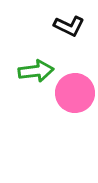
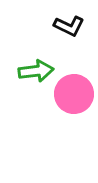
pink circle: moved 1 px left, 1 px down
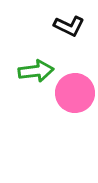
pink circle: moved 1 px right, 1 px up
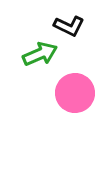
green arrow: moved 4 px right, 17 px up; rotated 16 degrees counterclockwise
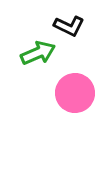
green arrow: moved 2 px left, 1 px up
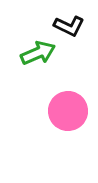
pink circle: moved 7 px left, 18 px down
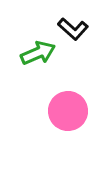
black L-shape: moved 4 px right, 3 px down; rotated 16 degrees clockwise
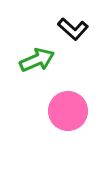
green arrow: moved 1 px left, 7 px down
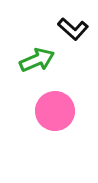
pink circle: moved 13 px left
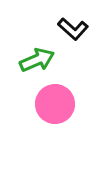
pink circle: moved 7 px up
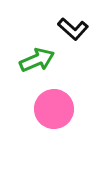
pink circle: moved 1 px left, 5 px down
